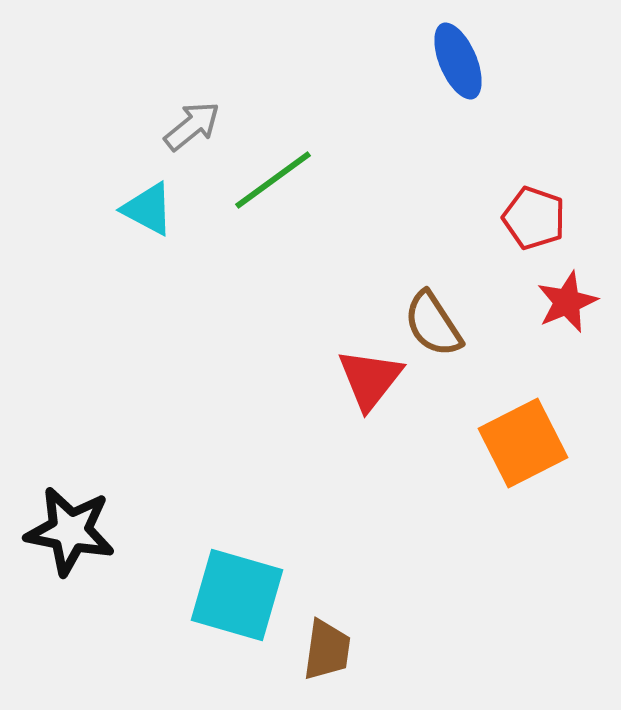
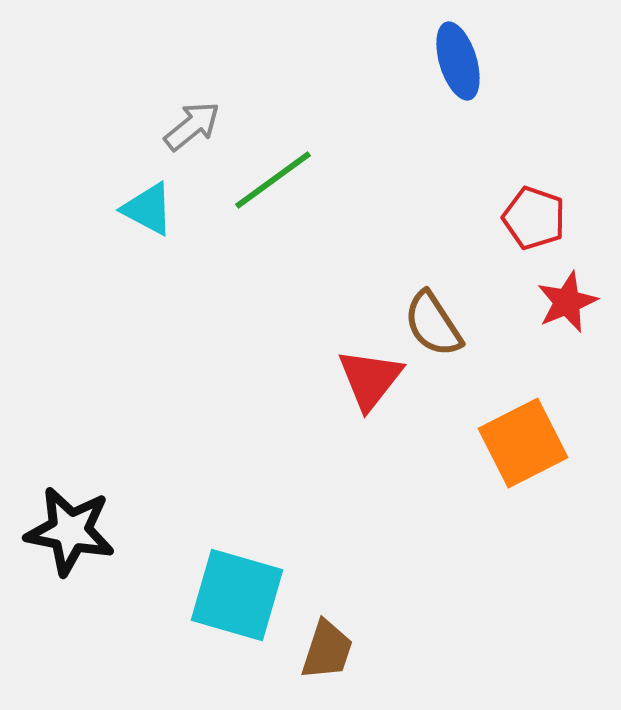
blue ellipse: rotated 6 degrees clockwise
brown trapezoid: rotated 10 degrees clockwise
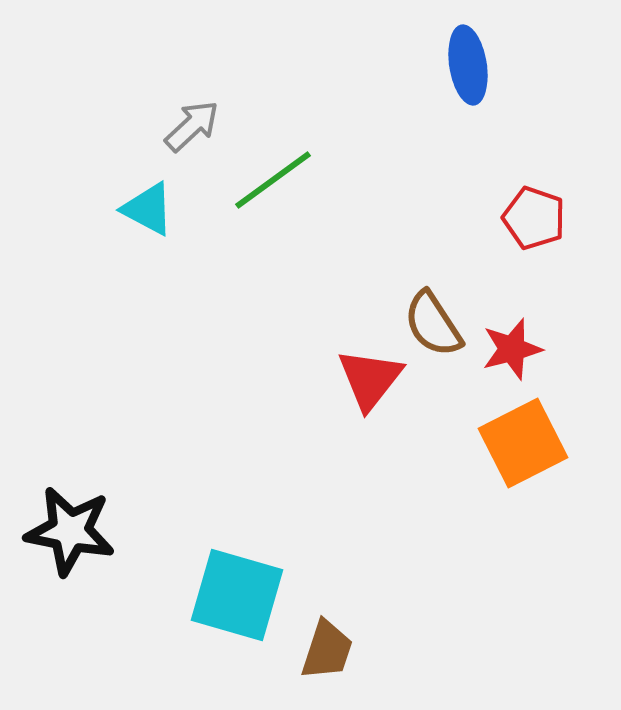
blue ellipse: moved 10 px right, 4 px down; rotated 8 degrees clockwise
gray arrow: rotated 4 degrees counterclockwise
red star: moved 55 px left, 47 px down; rotated 8 degrees clockwise
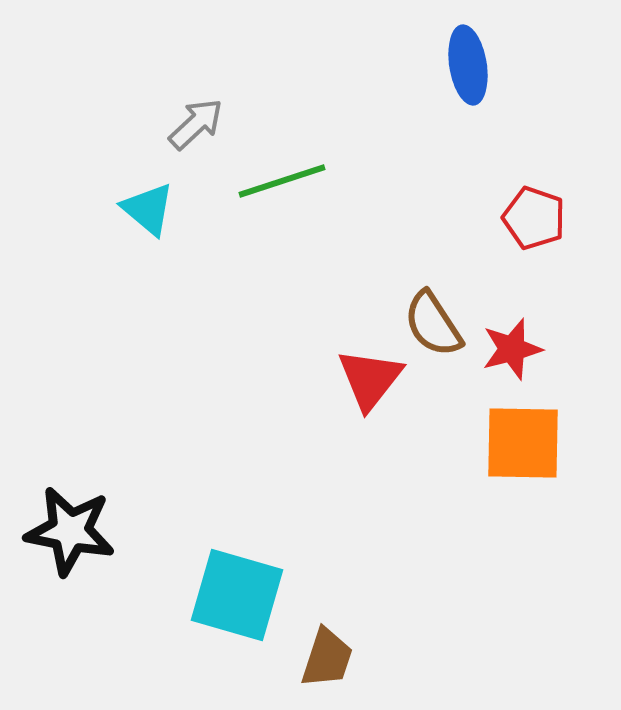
gray arrow: moved 4 px right, 2 px up
green line: moved 9 px right, 1 px down; rotated 18 degrees clockwise
cyan triangle: rotated 12 degrees clockwise
orange square: rotated 28 degrees clockwise
brown trapezoid: moved 8 px down
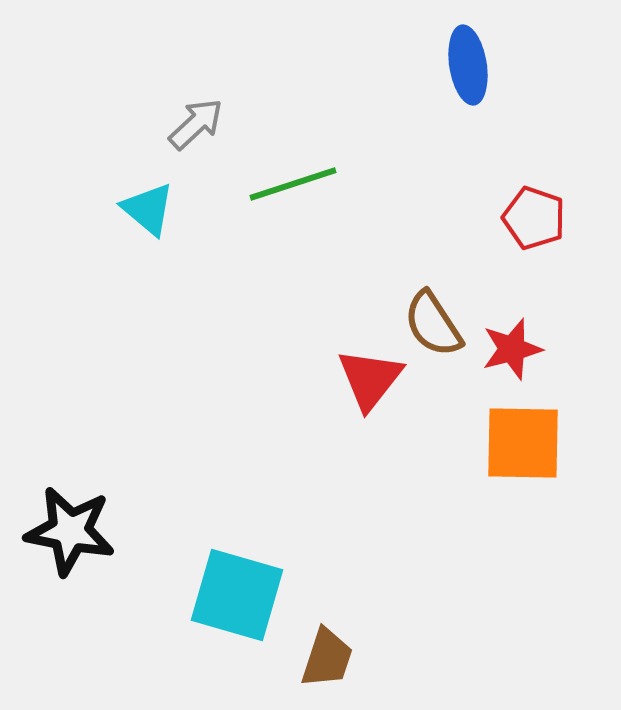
green line: moved 11 px right, 3 px down
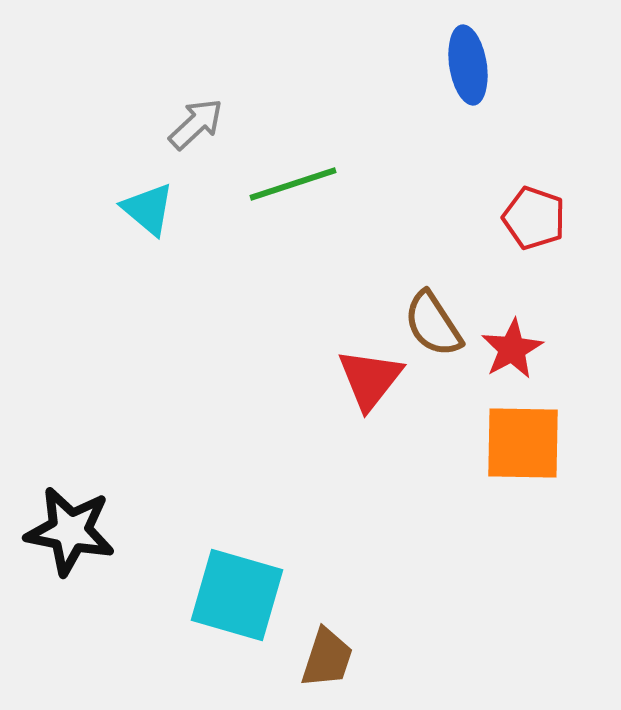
red star: rotated 14 degrees counterclockwise
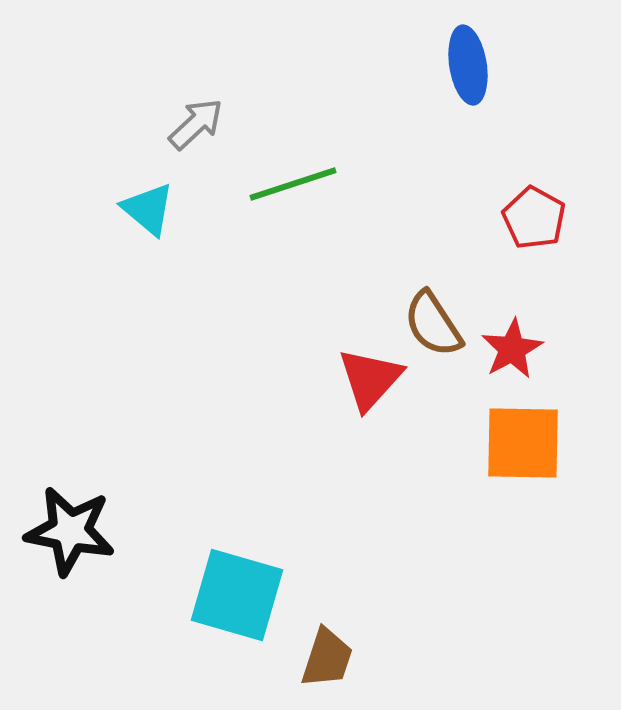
red pentagon: rotated 10 degrees clockwise
red triangle: rotated 4 degrees clockwise
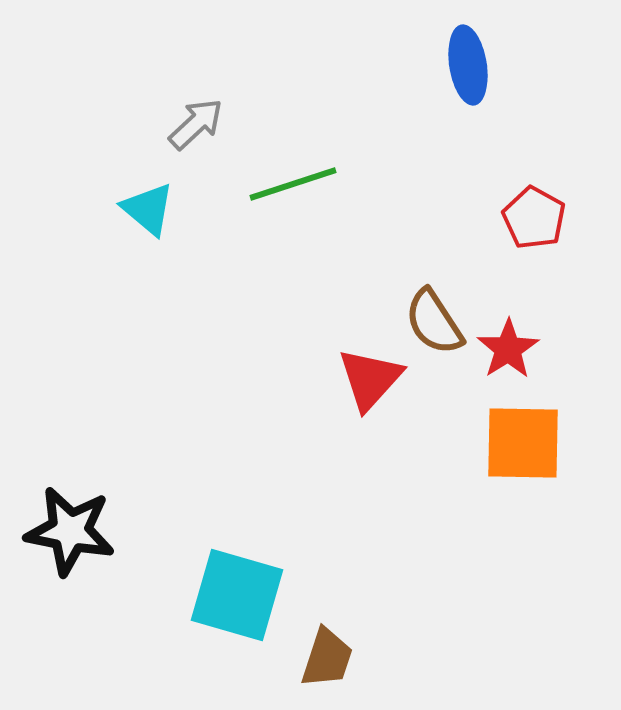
brown semicircle: moved 1 px right, 2 px up
red star: moved 4 px left; rotated 4 degrees counterclockwise
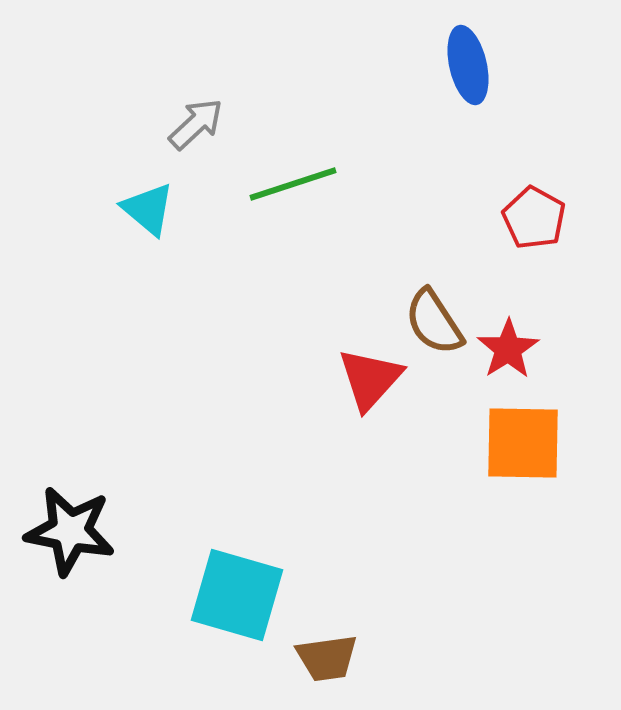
blue ellipse: rotated 4 degrees counterclockwise
brown trapezoid: rotated 64 degrees clockwise
